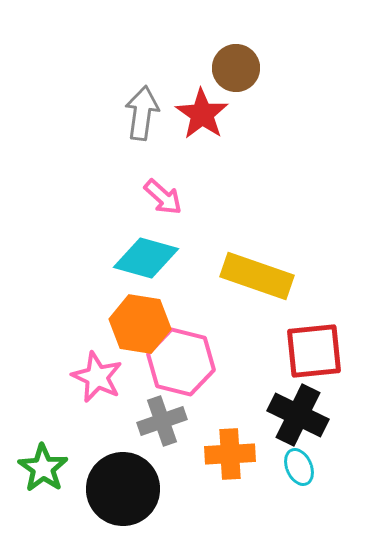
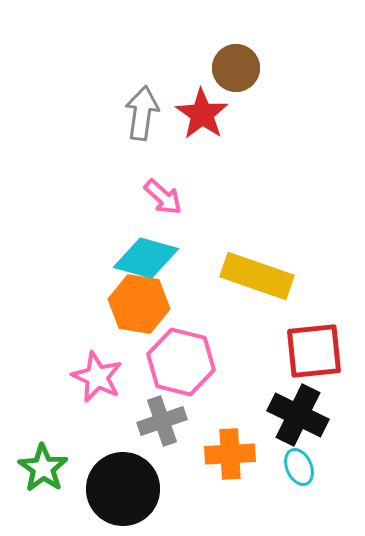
orange hexagon: moved 1 px left, 20 px up
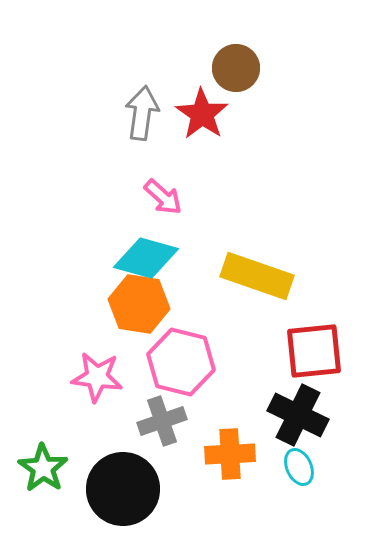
pink star: rotated 18 degrees counterclockwise
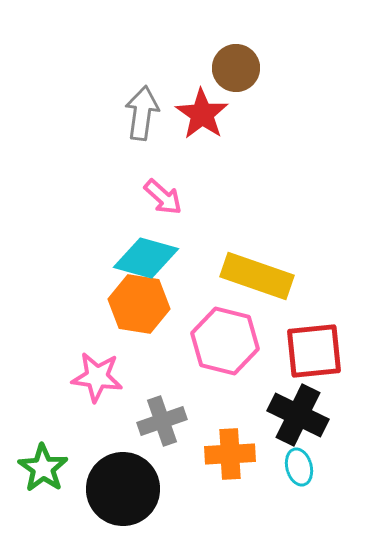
pink hexagon: moved 44 px right, 21 px up
cyan ellipse: rotated 9 degrees clockwise
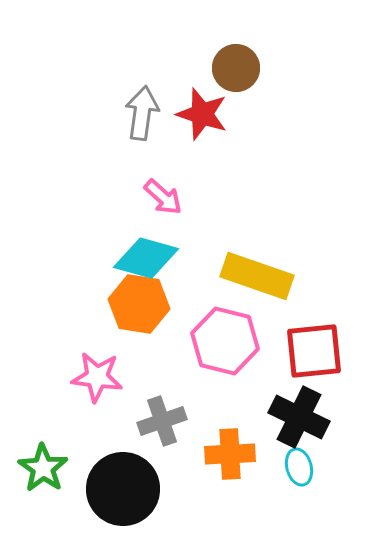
red star: rotated 16 degrees counterclockwise
black cross: moved 1 px right, 2 px down
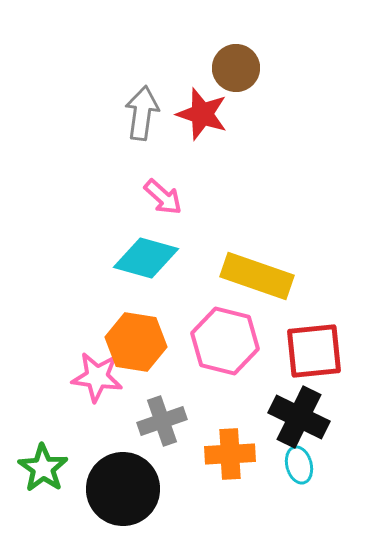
orange hexagon: moved 3 px left, 38 px down
cyan ellipse: moved 2 px up
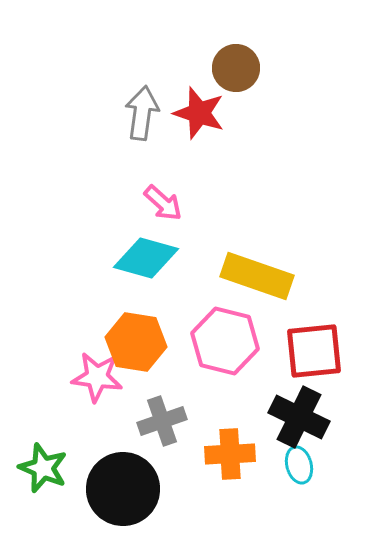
red star: moved 3 px left, 1 px up
pink arrow: moved 6 px down
green star: rotated 12 degrees counterclockwise
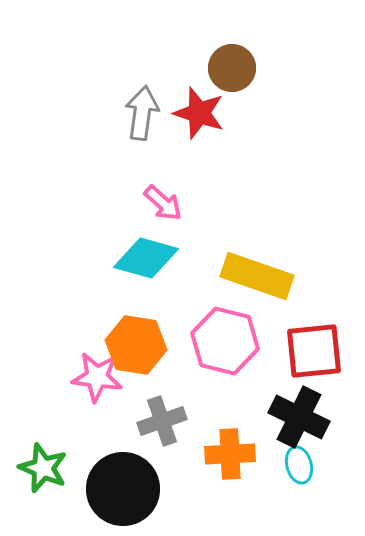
brown circle: moved 4 px left
orange hexagon: moved 3 px down
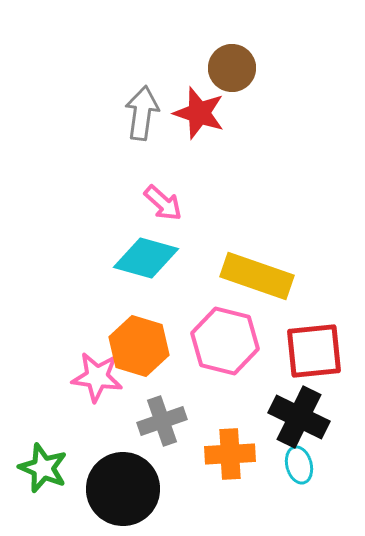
orange hexagon: moved 3 px right, 1 px down; rotated 8 degrees clockwise
